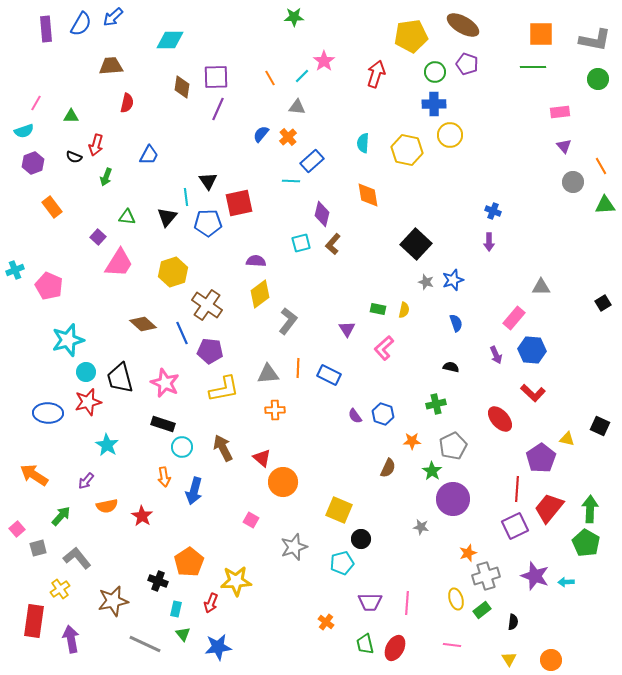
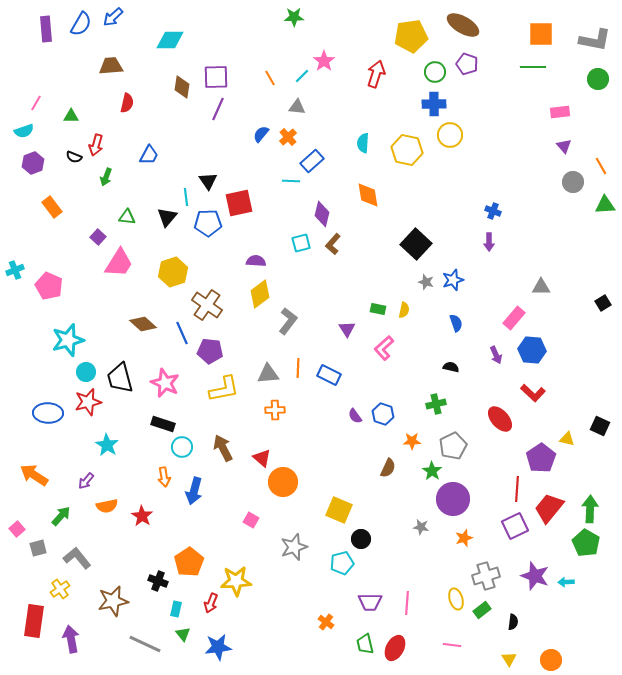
orange star at (468, 553): moved 4 px left, 15 px up
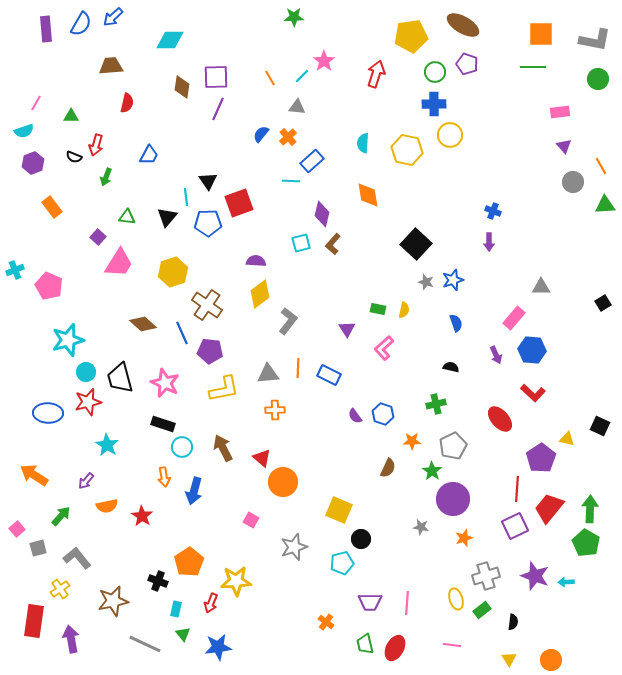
red square at (239, 203): rotated 8 degrees counterclockwise
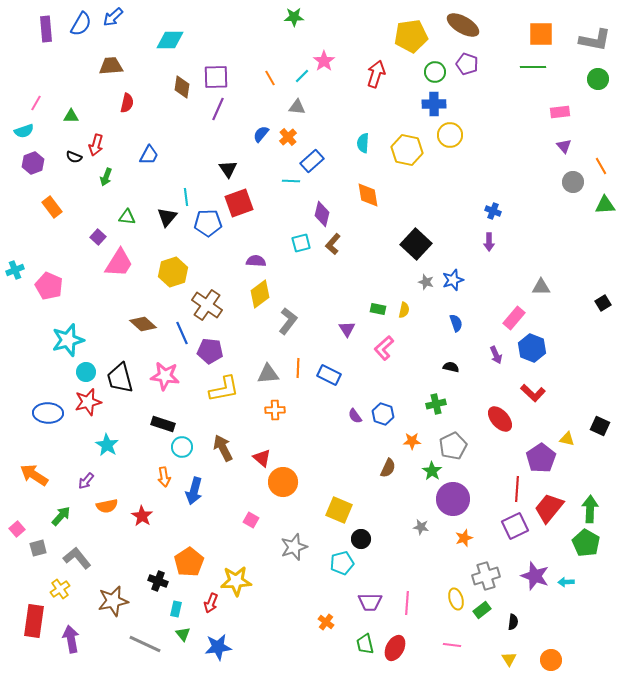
black triangle at (208, 181): moved 20 px right, 12 px up
blue hexagon at (532, 350): moved 2 px up; rotated 16 degrees clockwise
pink star at (165, 383): moved 7 px up; rotated 16 degrees counterclockwise
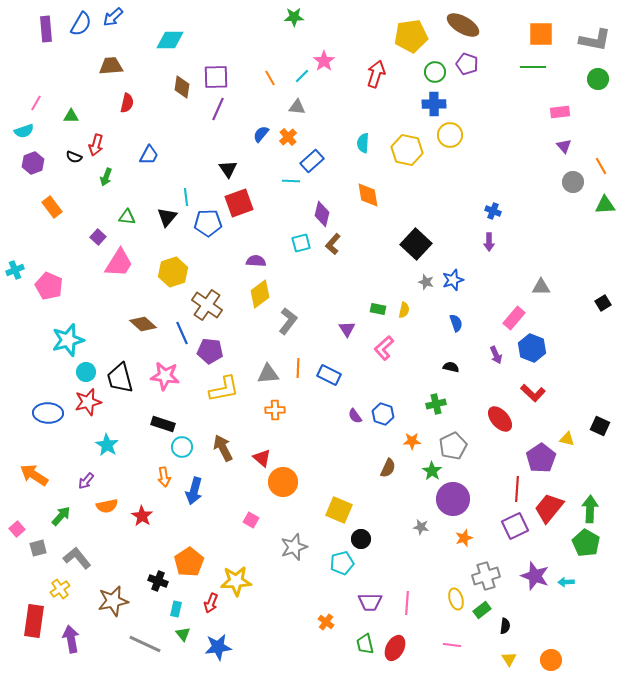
black semicircle at (513, 622): moved 8 px left, 4 px down
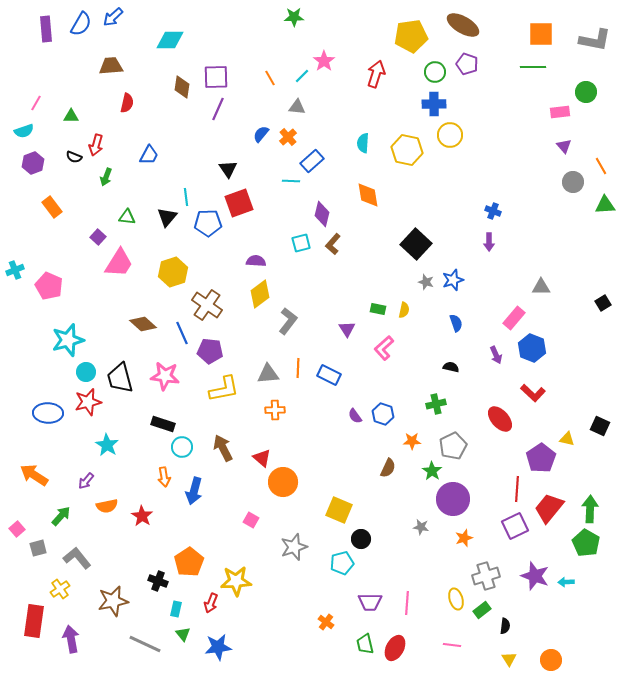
green circle at (598, 79): moved 12 px left, 13 px down
